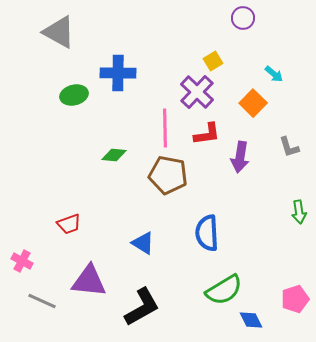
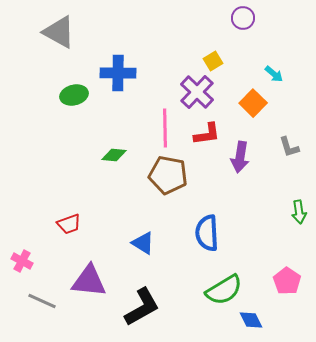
pink pentagon: moved 8 px left, 18 px up; rotated 20 degrees counterclockwise
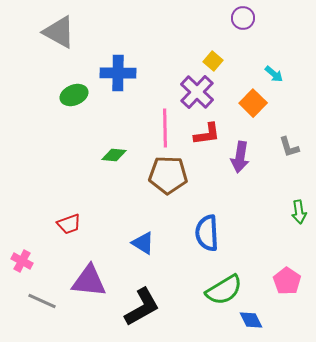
yellow square: rotated 18 degrees counterclockwise
green ellipse: rotated 8 degrees counterclockwise
brown pentagon: rotated 9 degrees counterclockwise
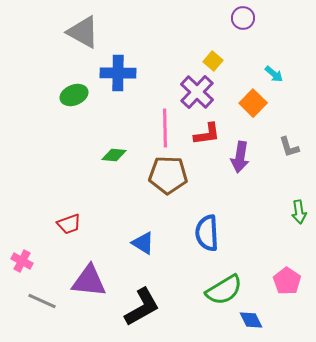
gray triangle: moved 24 px right
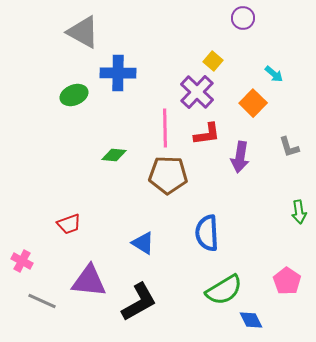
black L-shape: moved 3 px left, 5 px up
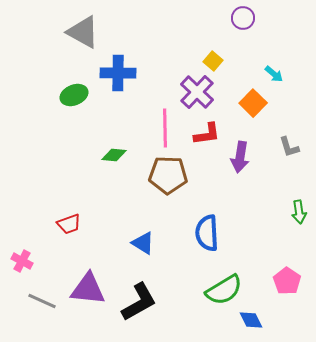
purple triangle: moved 1 px left, 8 px down
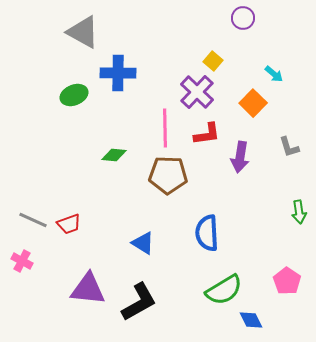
gray line: moved 9 px left, 81 px up
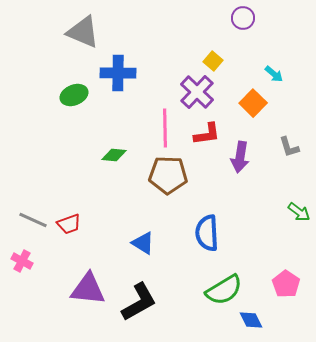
gray triangle: rotated 6 degrees counterclockwise
green arrow: rotated 45 degrees counterclockwise
pink pentagon: moved 1 px left, 3 px down
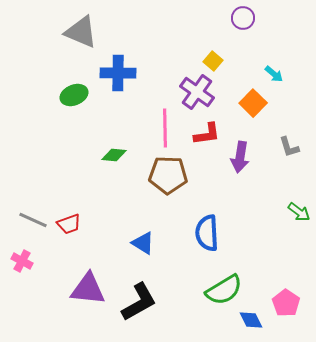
gray triangle: moved 2 px left
purple cross: rotated 8 degrees counterclockwise
pink pentagon: moved 19 px down
